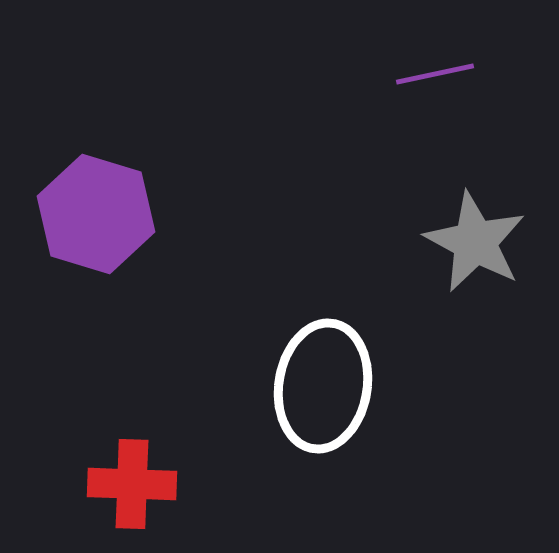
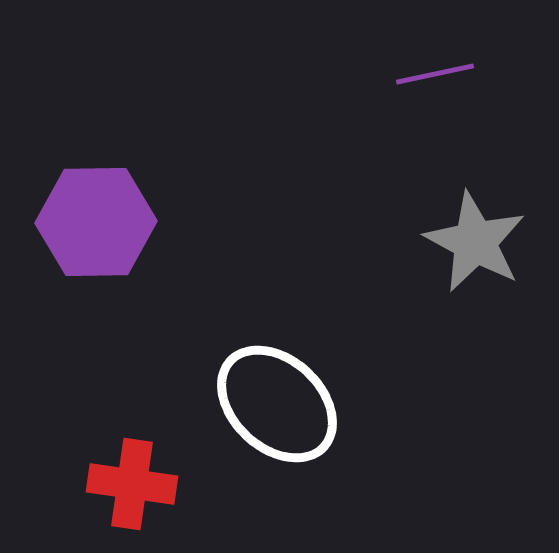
purple hexagon: moved 8 px down; rotated 18 degrees counterclockwise
white ellipse: moved 46 px left, 18 px down; rotated 56 degrees counterclockwise
red cross: rotated 6 degrees clockwise
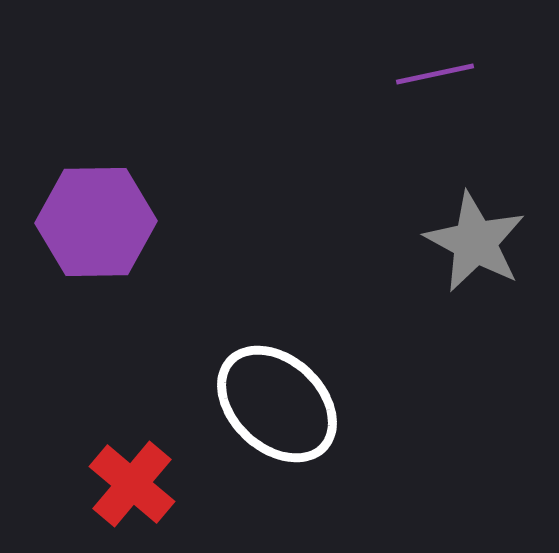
red cross: rotated 32 degrees clockwise
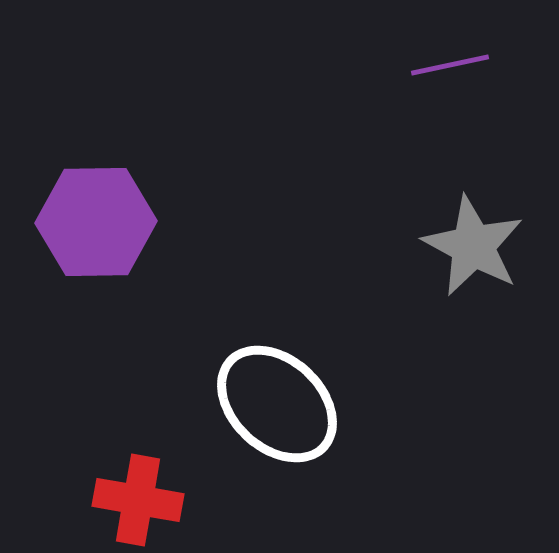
purple line: moved 15 px right, 9 px up
gray star: moved 2 px left, 4 px down
red cross: moved 6 px right, 16 px down; rotated 30 degrees counterclockwise
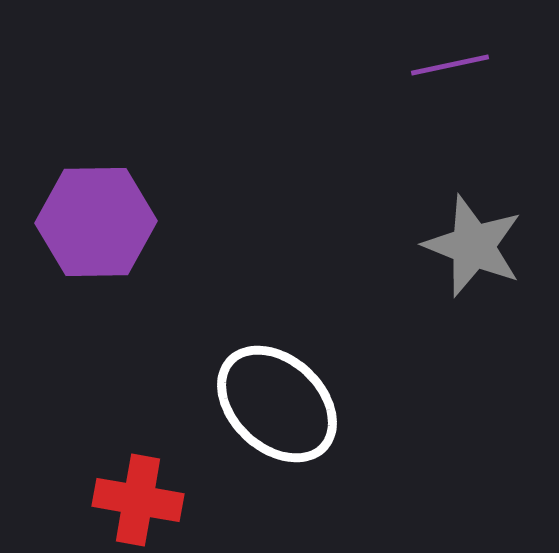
gray star: rotated 6 degrees counterclockwise
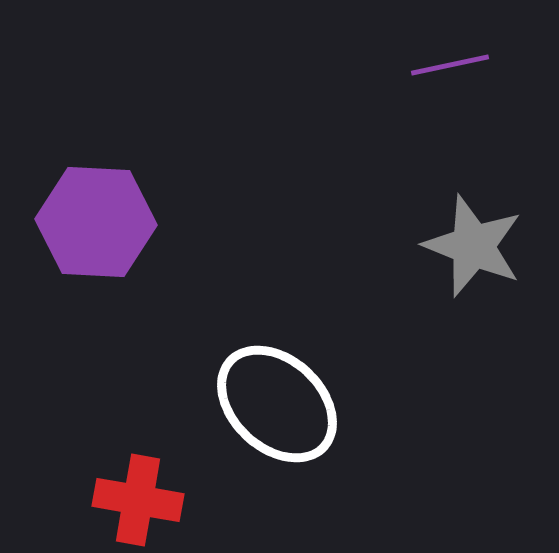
purple hexagon: rotated 4 degrees clockwise
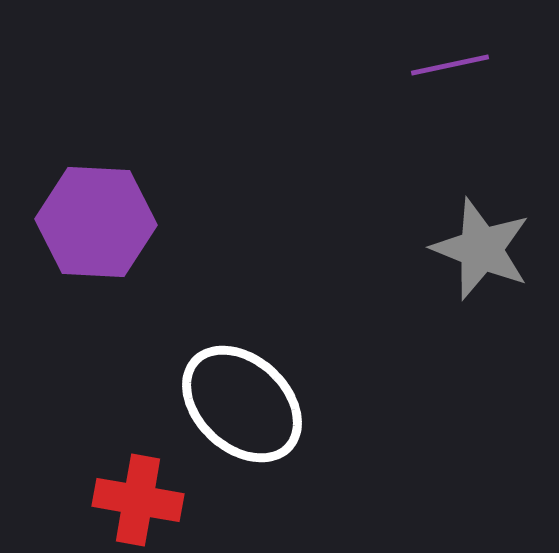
gray star: moved 8 px right, 3 px down
white ellipse: moved 35 px left
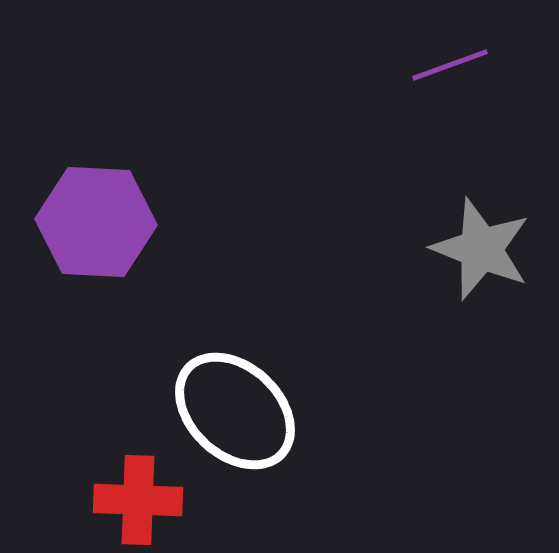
purple line: rotated 8 degrees counterclockwise
white ellipse: moved 7 px left, 7 px down
red cross: rotated 8 degrees counterclockwise
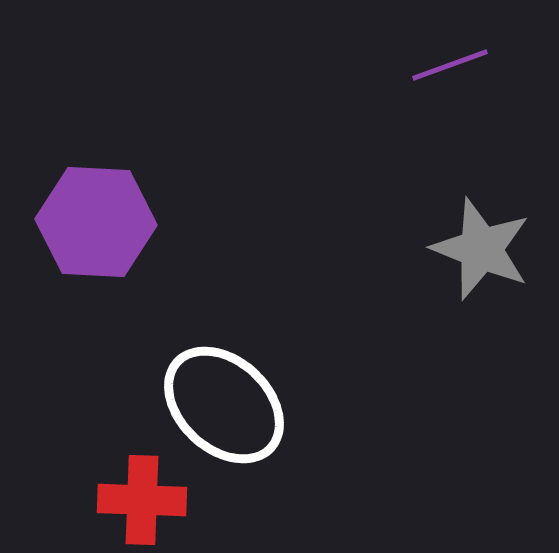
white ellipse: moved 11 px left, 6 px up
red cross: moved 4 px right
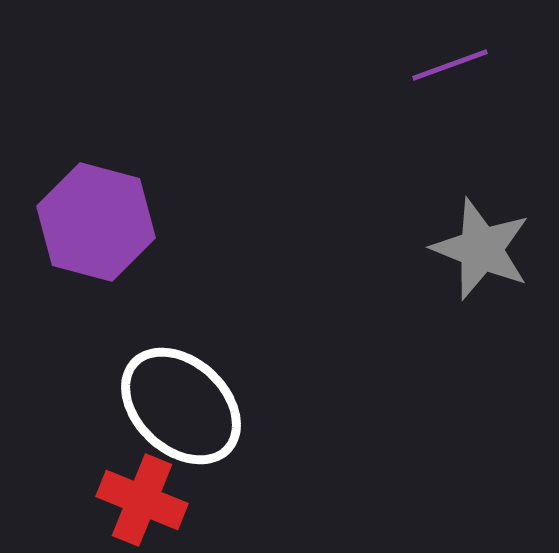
purple hexagon: rotated 12 degrees clockwise
white ellipse: moved 43 px left, 1 px down
red cross: rotated 20 degrees clockwise
